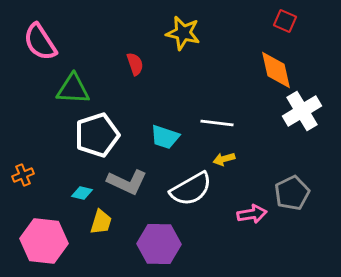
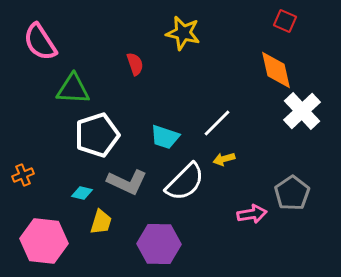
white cross: rotated 12 degrees counterclockwise
white line: rotated 52 degrees counterclockwise
white semicircle: moved 6 px left, 7 px up; rotated 15 degrees counterclockwise
gray pentagon: rotated 8 degrees counterclockwise
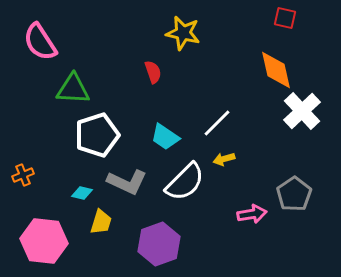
red square: moved 3 px up; rotated 10 degrees counterclockwise
red semicircle: moved 18 px right, 8 px down
cyan trapezoid: rotated 16 degrees clockwise
gray pentagon: moved 2 px right, 1 px down
purple hexagon: rotated 21 degrees counterclockwise
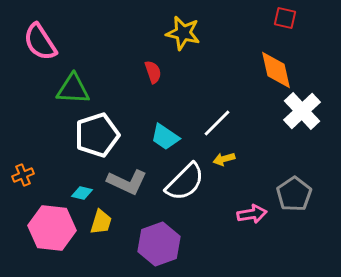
pink hexagon: moved 8 px right, 13 px up
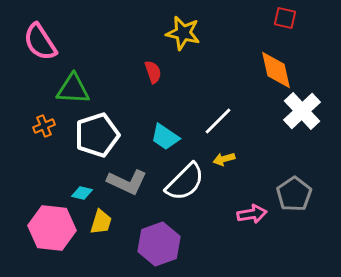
white line: moved 1 px right, 2 px up
orange cross: moved 21 px right, 49 px up
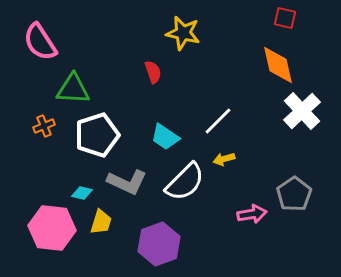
orange diamond: moved 2 px right, 5 px up
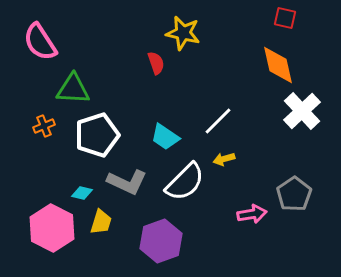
red semicircle: moved 3 px right, 9 px up
pink hexagon: rotated 21 degrees clockwise
purple hexagon: moved 2 px right, 3 px up
